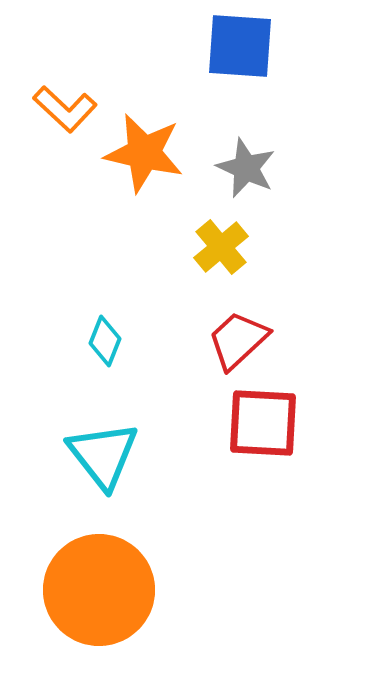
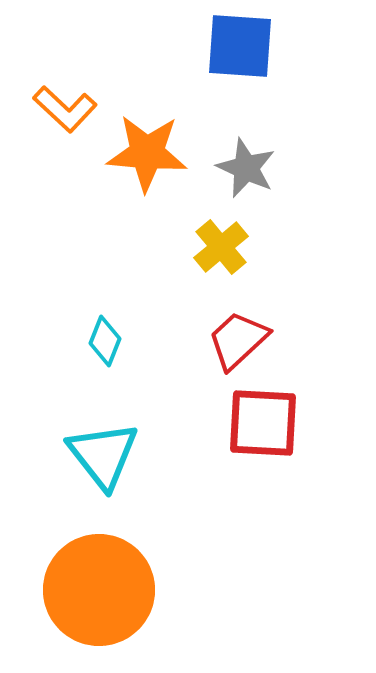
orange star: moved 3 px right; rotated 8 degrees counterclockwise
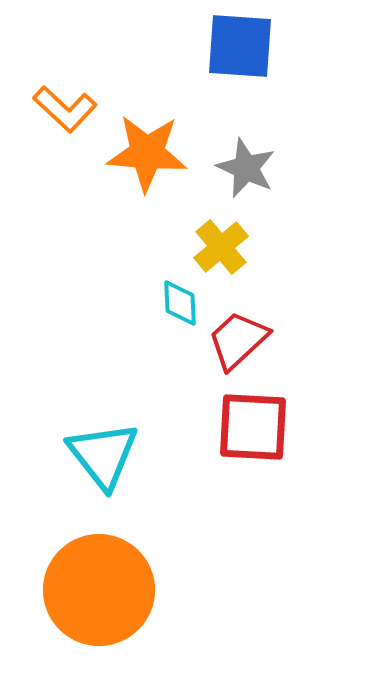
cyan diamond: moved 75 px right, 38 px up; rotated 24 degrees counterclockwise
red square: moved 10 px left, 4 px down
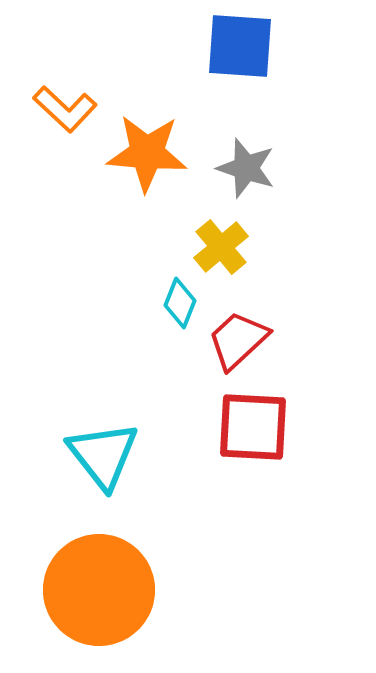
gray star: rotated 6 degrees counterclockwise
cyan diamond: rotated 24 degrees clockwise
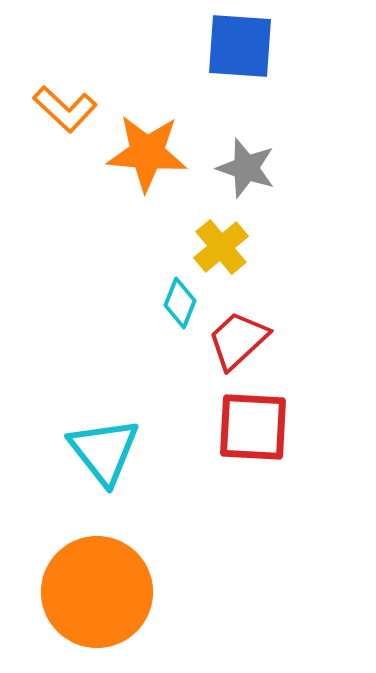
cyan triangle: moved 1 px right, 4 px up
orange circle: moved 2 px left, 2 px down
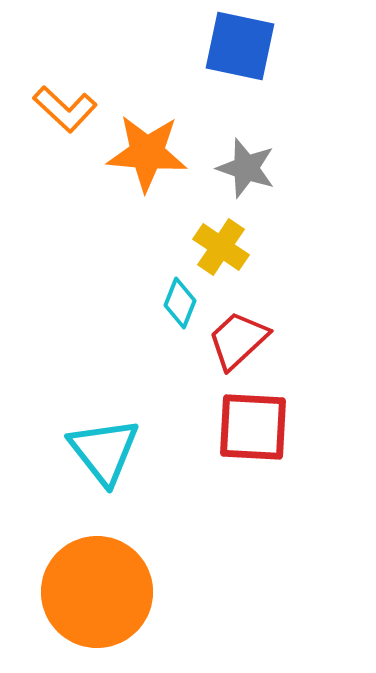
blue square: rotated 8 degrees clockwise
yellow cross: rotated 16 degrees counterclockwise
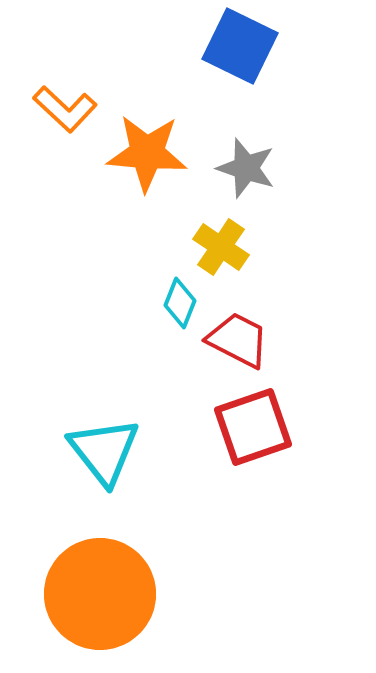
blue square: rotated 14 degrees clockwise
red trapezoid: rotated 70 degrees clockwise
red square: rotated 22 degrees counterclockwise
orange circle: moved 3 px right, 2 px down
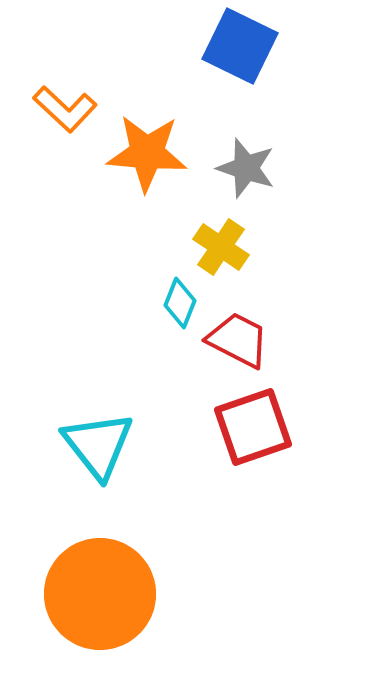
cyan triangle: moved 6 px left, 6 px up
